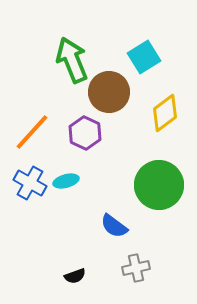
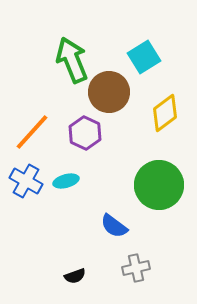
blue cross: moved 4 px left, 2 px up
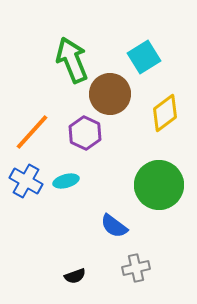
brown circle: moved 1 px right, 2 px down
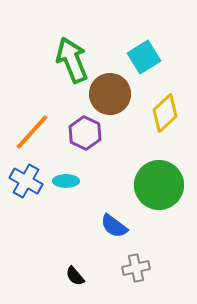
yellow diamond: rotated 6 degrees counterclockwise
cyan ellipse: rotated 15 degrees clockwise
black semicircle: rotated 70 degrees clockwise
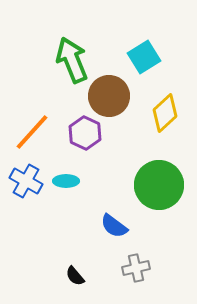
brown circle: moved 1 px left, 2 px down
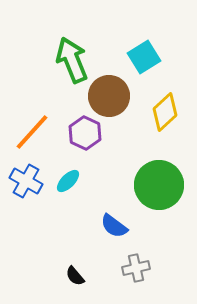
yellow diamond: moved 1 px up
cyan ellipse: moved 2 px right; rotated 45 degrees counterclockwise
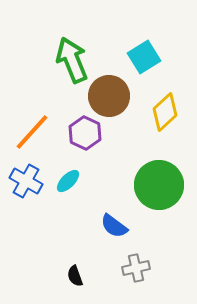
black semicircle: rotated 20 degrees clockwise
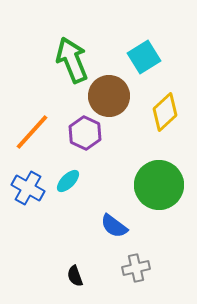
blue cross: moved 2 px right, 7 px down
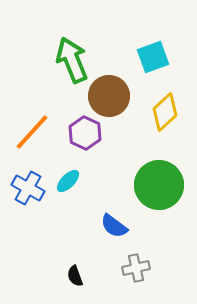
cyan square: moved 9 px right; rotated 12 degrees clockwise
